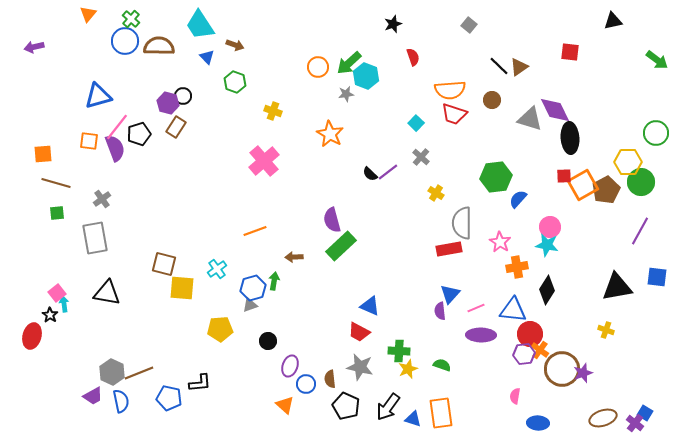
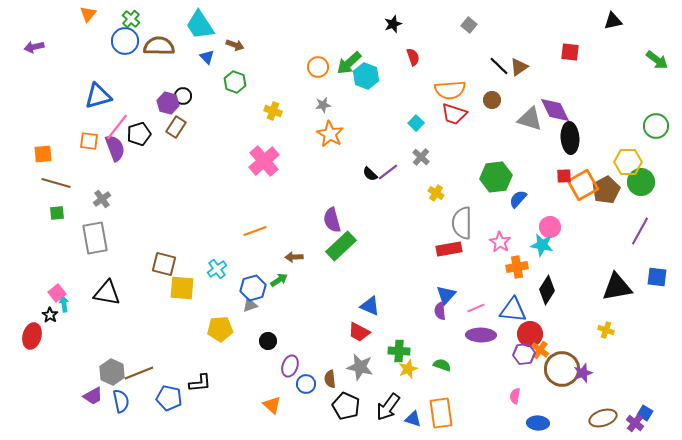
gray star at (346, 94): moved 23 px left, 11 px down
green circle at (656, 133): moved 7 px up
cyan star at (547, 245): moved 5 px left
green arrow at (274, 281): moved 5 px right, 1 px up; rotated 48 degrees clockwise
blue triangle at (450, 294): moved 4 px left, 1 px down
orange triangle at (285, 405): moved 13 px left
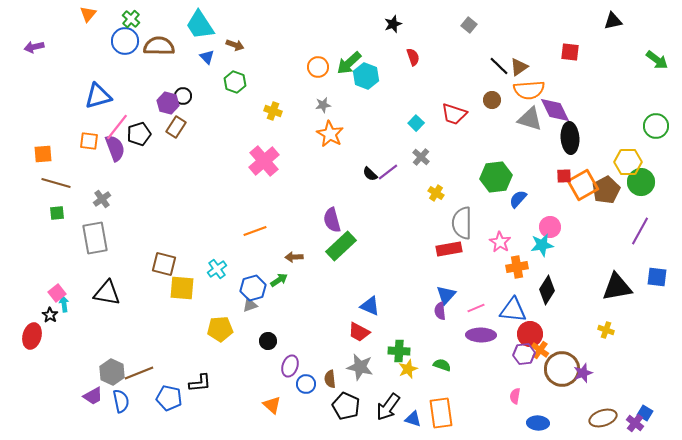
orange semicircle at (450, 90): moved 79 px right
cyan star at (542, 245): rotated 20 degrees counterclockwise
